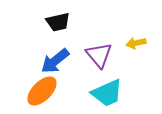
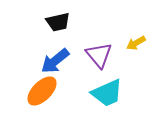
yellow arrow: rotated 18 degrees counterclockwise
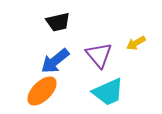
cyan trapezoid: moved 1 px right, 1 px up
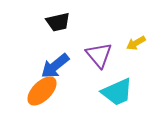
blue arrow: moved 5 px down
cyan trapezoid: moved 9 px right
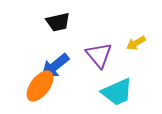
orange ellipse: moved 2 px left, 5 px up; rotated 8 degrees counterclockwise
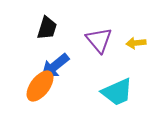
black trapezoid: moved 11 px left, 6 px down; rotated 60 degrees counterclockwise
yellow arrow: rotated 24 degrees clockwise
purple triangle: moved 15 px up
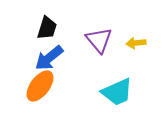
blue arrow: moved 6 px left, 8 px up
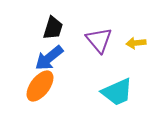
black trapezoid: moved 6 px right
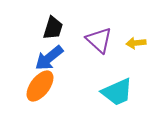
purple triangle: rotated 8 degrees counterclockwise
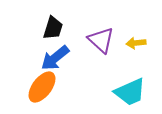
purple triangle: moved 2 px right
blue arrow: moved 6 px right
orange ellipse: moved 2 px right, 1 px down
cyan trapezoid: moved 13 px right
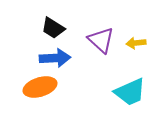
black trapezoid: rotated 105 degrees clockwise
blue arrow: rotated 144 degrees counterclockwise
orange ellipse: moved 2 px left; rotated 36 degrees clockwise
